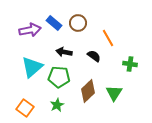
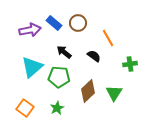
black arrow: rotated 28 degrees clockwise
green cross: rotated 16 degrees counterclockwise
green star: moved 3 px down
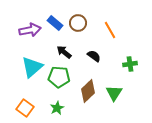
blue rectangle: moved 1 px right
orange line: moved 2 px right, 8 px up
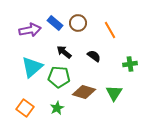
brown diamond: moved 4 px left, 1 px down; rotated 60 degrees clockwise
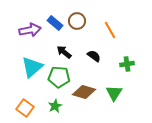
brown circle: moved 1 px left, 2 px up
green cross: moved 3 px left
green star: moved 2 px left, 2 px up
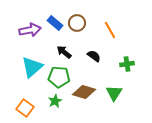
brown circle: moved 2 px down
green star: moved 5 px up
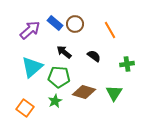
brown circle: moved 2 px left, 1 px down
purple arrow: rotated 30 degrees counterclockwise
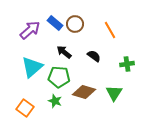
green star: rotated 24 degrees counterclockwise
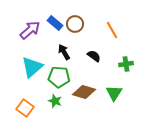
orange line: moved 2 px right
black arrow: rotated 21 degrees clockwise
green cross: moved 1 px left
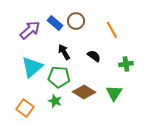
brown circle: moved 1 px right, 3 px up
brown diamond: rotated 15 degrees clockwise
